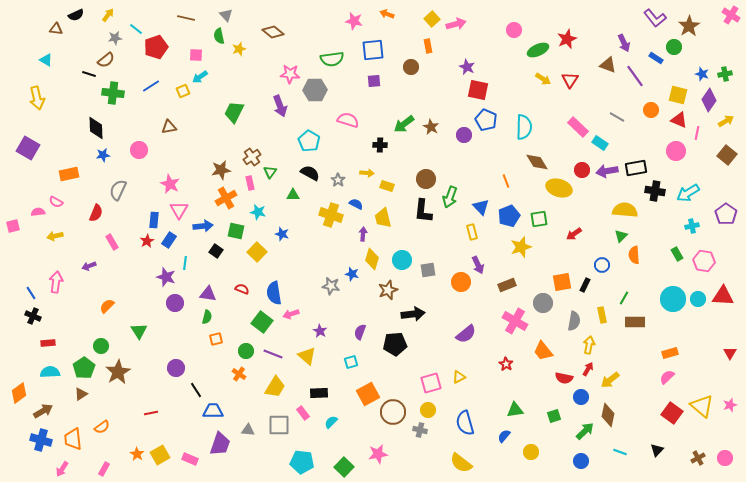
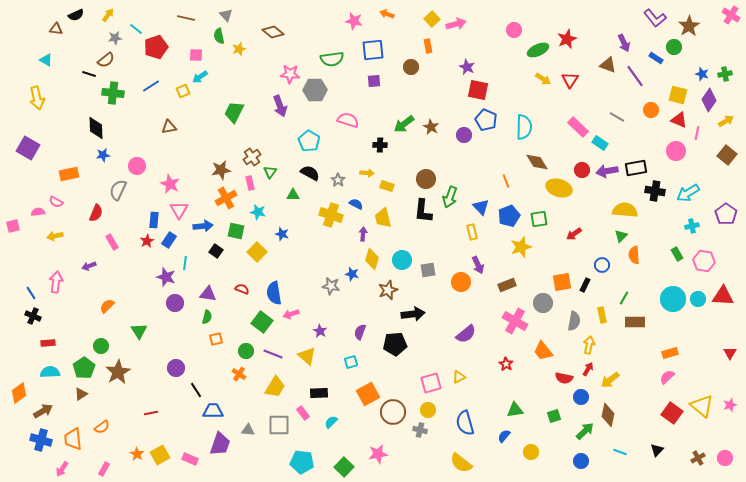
pink circle at (139, 150): moved 2 px left, 16 px down
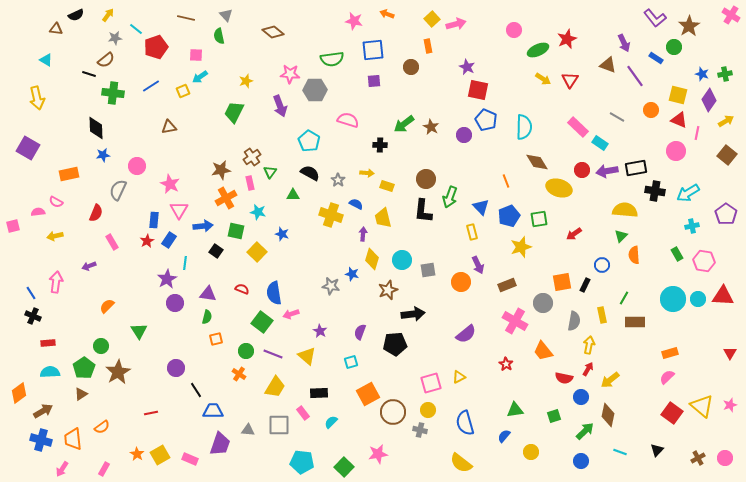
yellow star at (239, 49): moved 7 px right, 32 px down
purple star at (166, 277): moved 1 px right, 2 px down; rotated 24 degrees clockwise
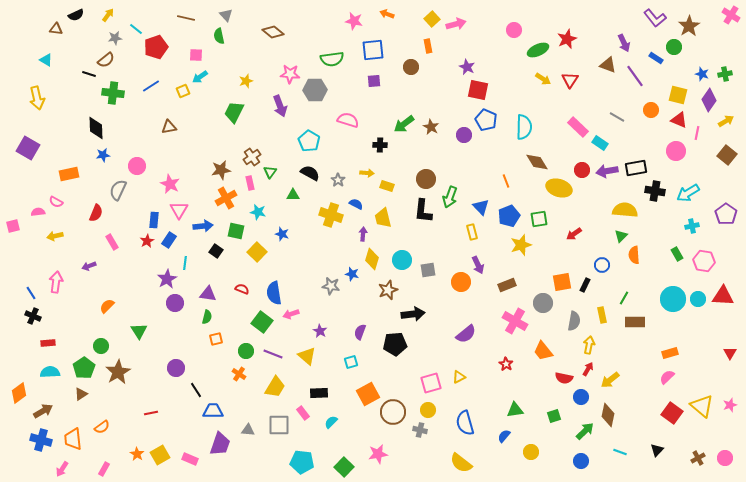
yellow star at (521, 247): moved 2 px up
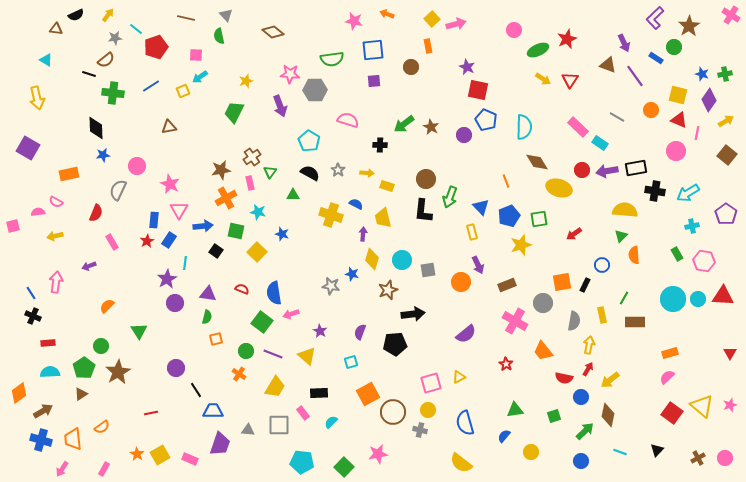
purple L-shape at (655, 18): rotated 85 degrees clockwise
gray star at (338, 180): moved 10 px up
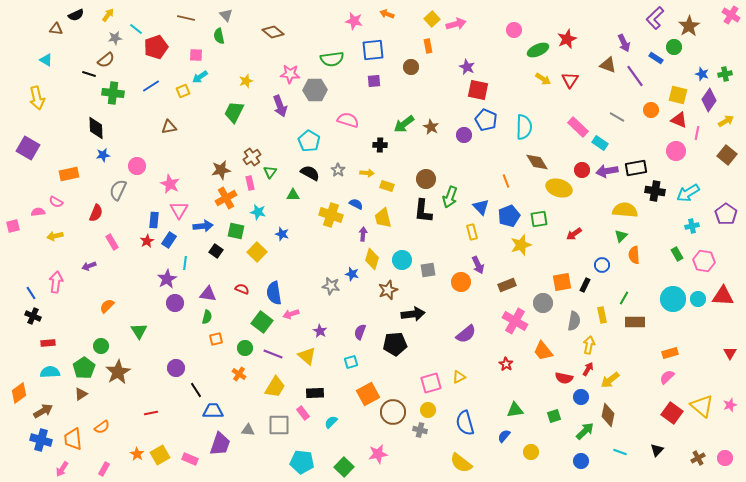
green circle at (246, 351): moved 1 px left, 3 px up
black rectangle at (319, 393): moved 4 px left
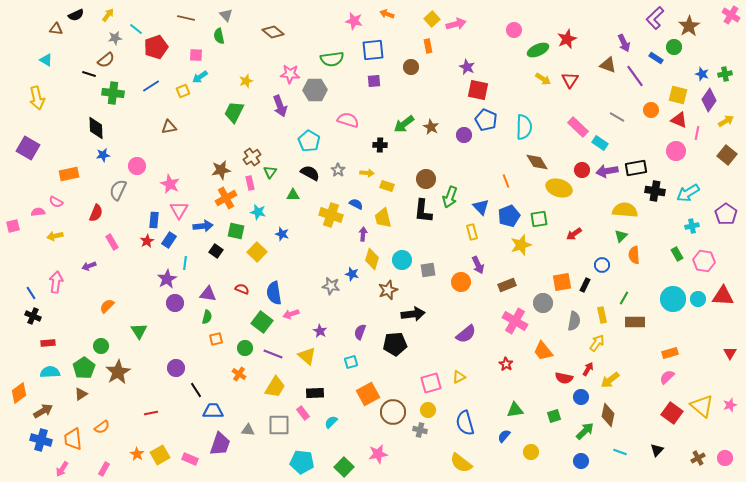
yellow arrow at (589, 345): moved 8 px right, 2 px up; rotated 24 degrees clockwise
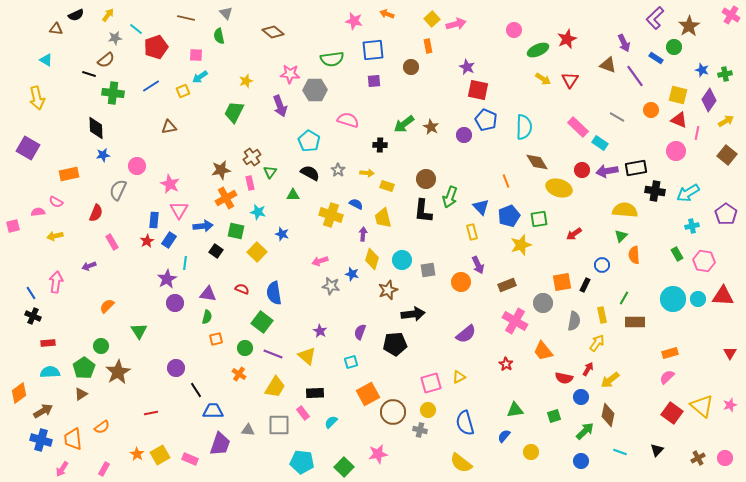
gray triangle at (226, 15): moved 2 px up
blue star at (702, 74): moved 4 px up
pink arrow at (291, 314): moved 29 px right, 53 px up
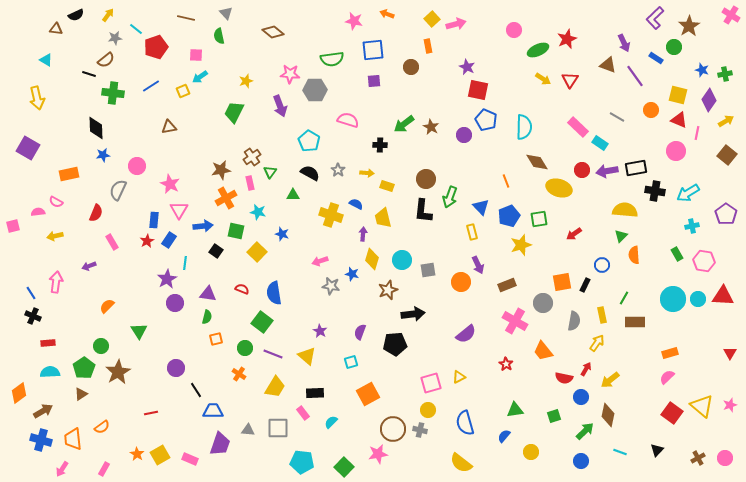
red arrow at (588, 369): moved 2 px left
brown circle at (393, 412): moved 17 px down
gray square at (279, 425): moved 1 px left, 3 px down
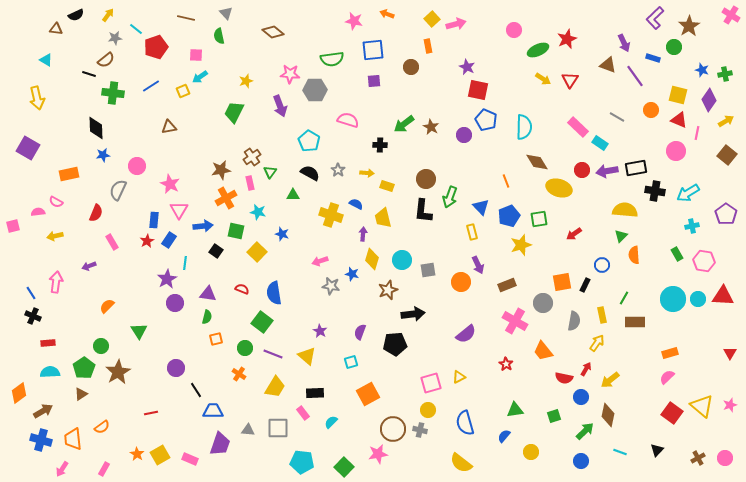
blue rectangle at (656, 58): moved 3 px left; rotated 16 degrees counterclockwise
